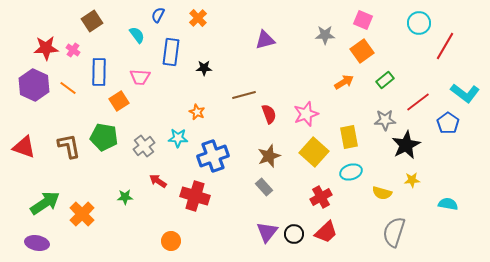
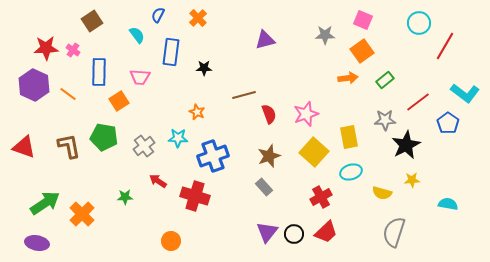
orange arrow at (344, 82): moved 4 px right, 4 px up; rotated 24 degrees clockwise
orange line at (68, 88): moved 6 px down
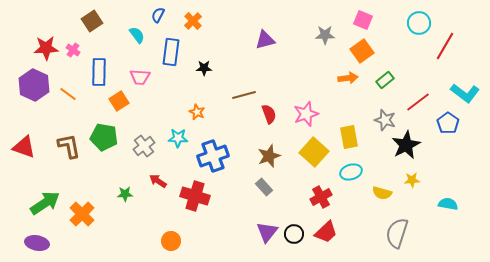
orange cross at (198, 18): moved 5 px left, 3 px down
gray star at (385, 120): rotated 20 degrees clockwise
green star at (125, 197): moved 3 px up
gray semicircle at (394, 232): moved 3 px right, 1 px down
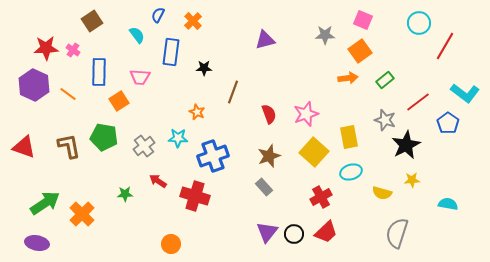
orange square at (362, 51): moved 2 px left
brown line at (244, 95): moved 11 px left, 3 px up; rotated 55 degrees counterclockwise
orange circle at (171, 241): moved 3 px down
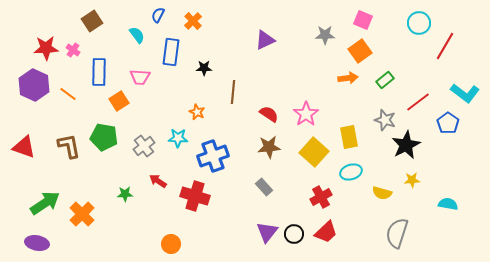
purple triangle at (265, 40): rotated 10 degrees counterclockwise
brown line at (233, 92): rotated 15 degrees counterclockwise
red semicircle at (269, 114): rotated 36 degrees counterclockwise
pink star at (306, 114): rotated 15 degrees counterclockwise
brown star at (269, 156): moved 9 px up; rotated 15 degrees clockwise
